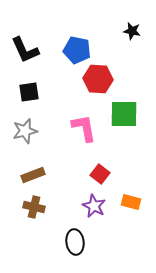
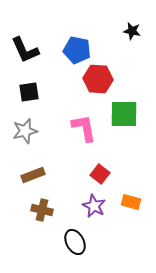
brown cross: moved 8 px right, 3 px down
black ellipse: rotated 20 degrees counterclockwise
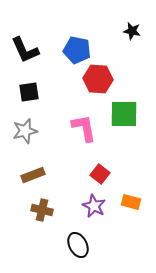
black ellipse: moved 3 px right, 3 px down
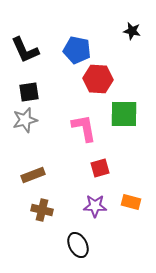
gray star: moved 11 px up
red square: moved 6 px up; rotated 36 degrees clockwise
purple star: moved 1 px right; rotated 25 degrees counterclockwise
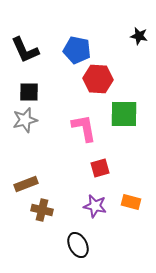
black star: moved 7 px right, 5 px down
black square: rotated 10 degrees clockwise
brown rectangle: moved 7 px left, 9 px down
purple star: rotated 10 degrees clockwise
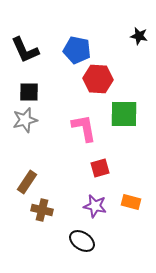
brown rectangle: moved 1 px right, 2 px up; rotated 35 degrees counterclockwise
black ellipse: moved 4 px right, 4 px up; rotated 30 degrees counterclockwise
